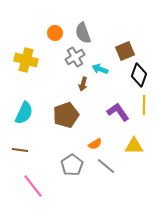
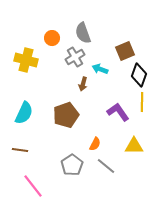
orange circle: moved 3 px left, 5 px down
yellow line: moved 2 px left, 3 px up
orange semicircle: rotated 32 degrees counterclockwise
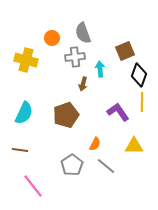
gray cross: rotated 24 degrees clockwise
cyan arrow: rotated 63 degrees clockwise
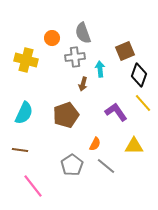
yellow line: moved 1 px right, 1 px down; rotated 42 degrees counterclockwise
purple L-shape: moved 2 px left
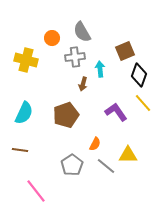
gray semicircle: moved 1 px left, 1 px up; rotated 10 degrees counterclockwise
yellow triangle: moved 6 px left, 9 px down
pink line: moved 3 px right, 5 px down
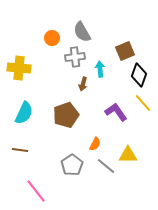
yellow cross: moved 7 px left, 8 px down; rotated 10 degrees counterclockwise
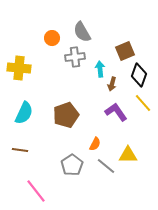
brown arrow: moved 29 px right
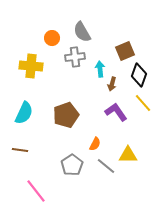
yellow cross: moved 12 px right, 2 px up
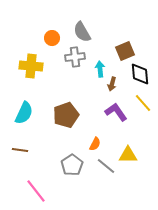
black diamond: moved 1 px right, 1 px up; rotated 25 degrees counterclockwise
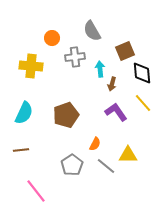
gray semicircle: moved 10 px right, 1 px up
black diamond: moved 2 px right, 1 px up
brown line: moved 1 px right; rotated 14 degrees counterclockwise
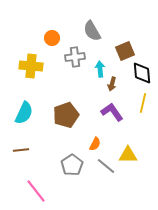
yellow line: rotated 54 degrees clockwise
purple L-shape: moved 4 px left
